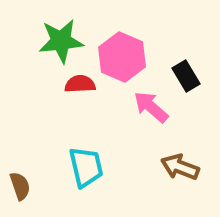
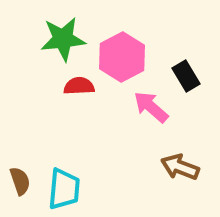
green star: moved 2 px right, 2 px up
pink hexagon: rotated 9 degrees clockwise
red semicircle: moved 1 px left, 2 px down
cyan trapezoid: moved 22 px left, 22 px down; rotated 18 degrees clockwise
brown semicircle: moved 5 px up
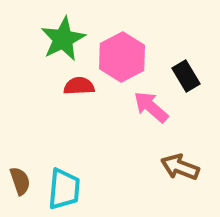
green star: rotated 21 degrees counterclockwise
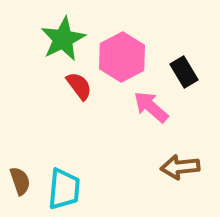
black rectangle: moved 2 px left, 4 px up
red semicircle: rotated 56 degrees clockwise
brown arrow: rotated 27 degrees counterclockwise
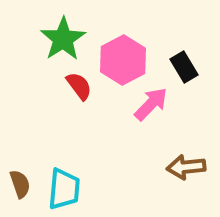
green star: rotated 6 degrees counterclockwise
pink hexagon: moved 1 px right, 3 px down
black rectangle: moved 5 px up
pink arrow: moved 3 px up; rotated 93 degrees clockwise
brown arrow: moved 6 px right
brown semicircle: moved 3 px down
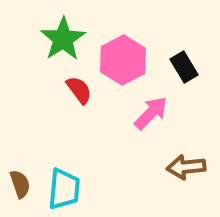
red semicircle: moved 4 px down
pink arrow: moved 9 px down
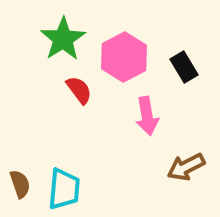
pink hexagon: moved 1 px right, 3 px up
pink arrow: moved 4 px left, 3 px down; rotated 126 degrees clockwise
brown arrow: rotated 21 degrees counterclockwise
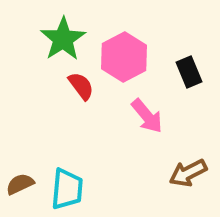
black rectangle: moved 5 px right, 5 px down; rotated 8 degrees clockwise
red semicircle: moved 2 px right, 4 px up
pink arrow: rotated 30 degrees counterclockwise
brown arrow: moved 2 px right, 6 px down
brown semicircle: rotated 96 degrees counterclockwise
cyan trapezoid: moved 3 px right
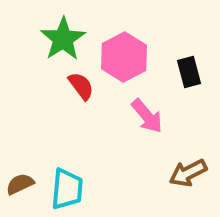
black rectangle: rotated 8 degrees clockwise
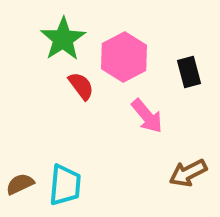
cyan trapezoid: moved 2 px left, 4 px up
